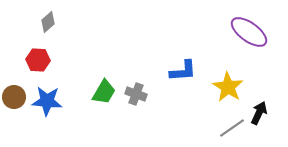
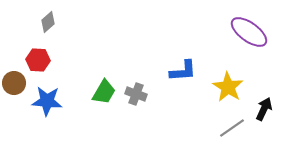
brown circle: moved 14 px up
black arrow: moved 5 px right, 4 px up
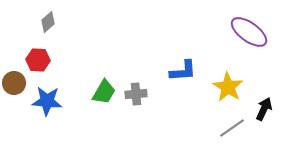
gray cross: rotated 25 degrees counterclockwise
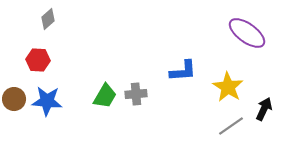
gray diamond: moved 3 px up
purple ellipse: moved 2 px left, 1 px down
brown circle: moved 16 px down
green trapezoid: moved 1 px right, 4 px down
gray line: moved 1 px left, 2 px up
